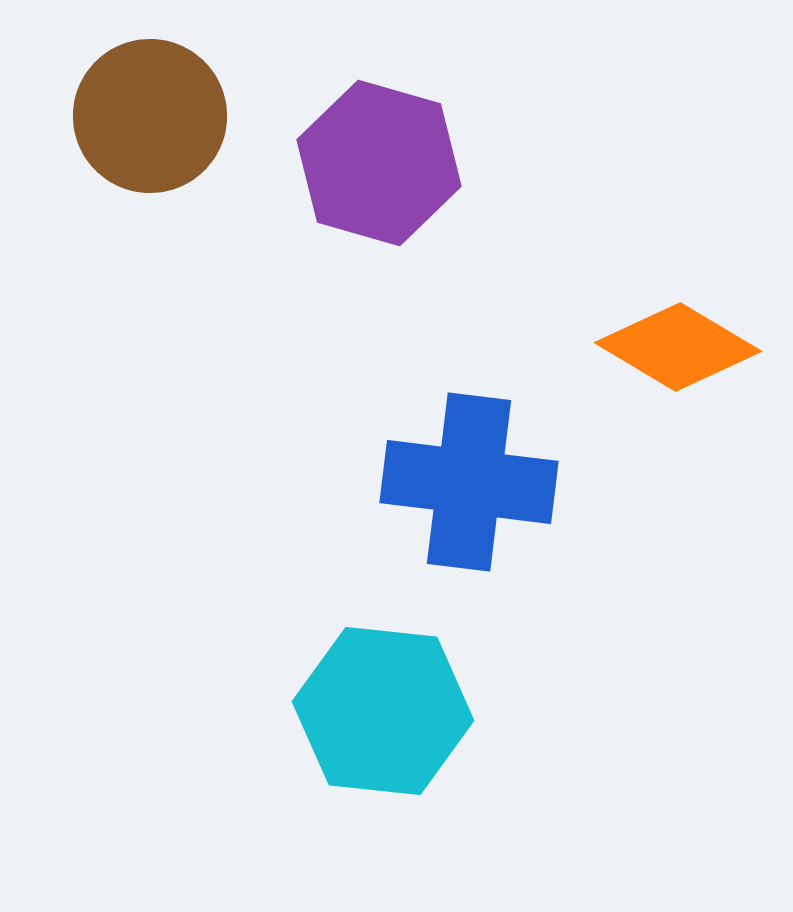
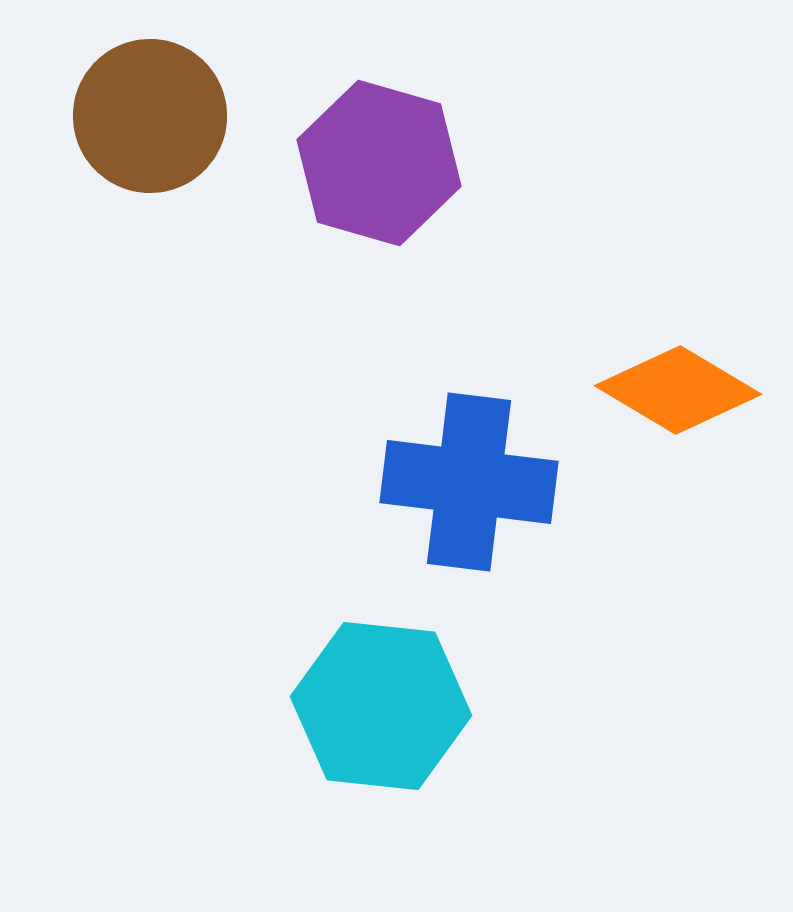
orange diamond: moved 43 px down
cyan hexagon: moved 2 px left, 5 px up
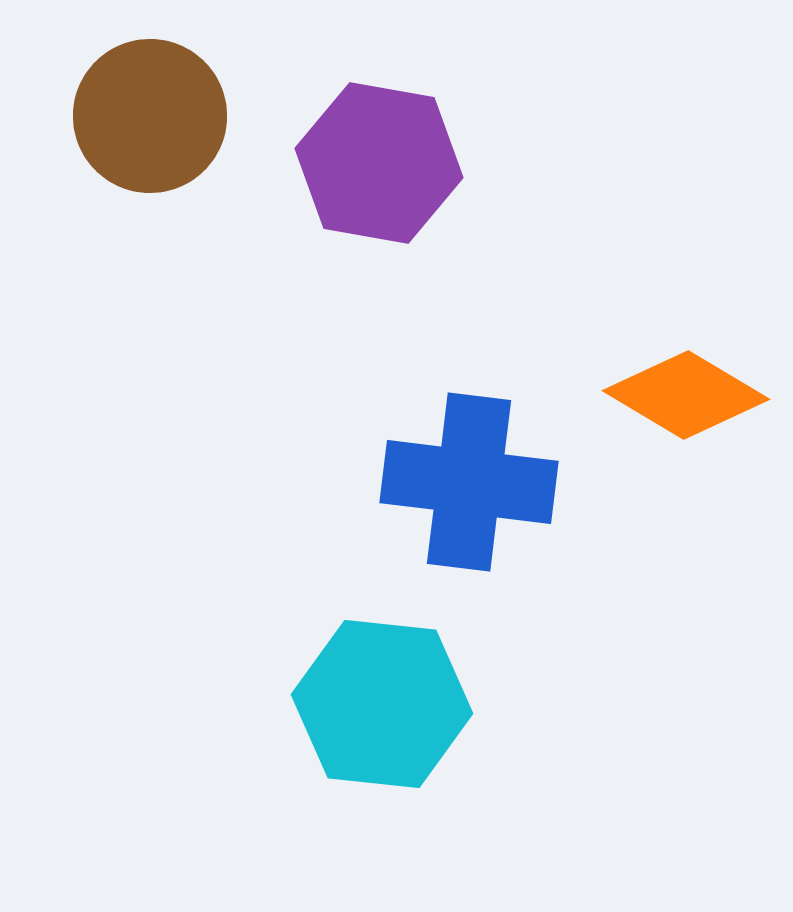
purple hexagon: rotated 6 degrees counterclockwise
orange diamond: moved 8 px right, 5 px down
cyan hexagon: moved 1 px right, 2 px up
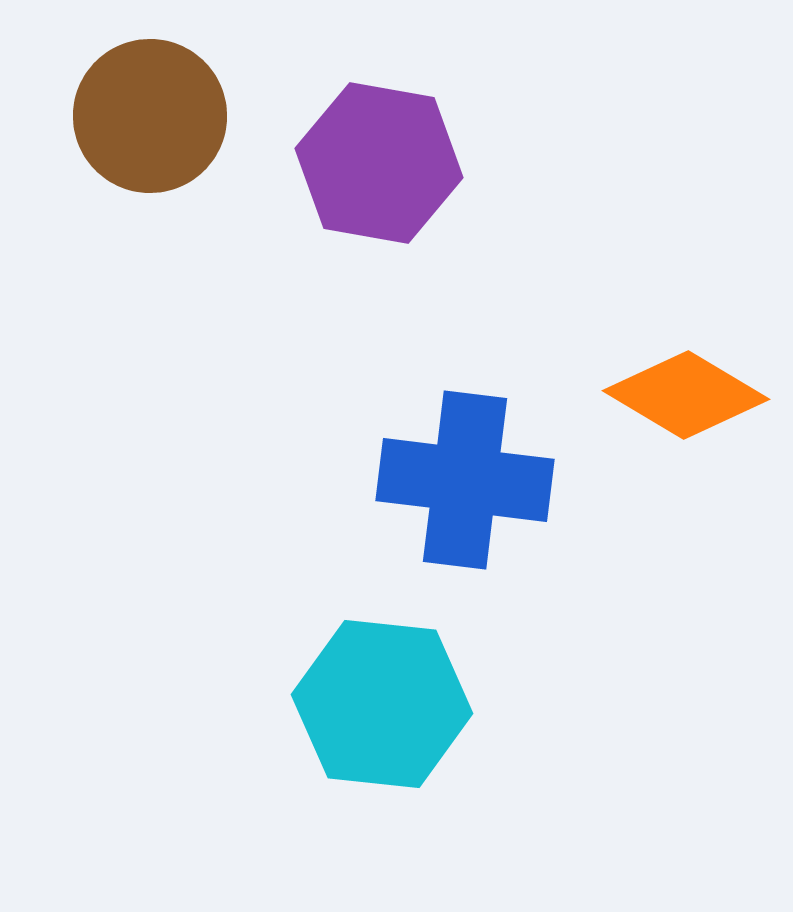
blue cross: moved 4 px left, 2 px up
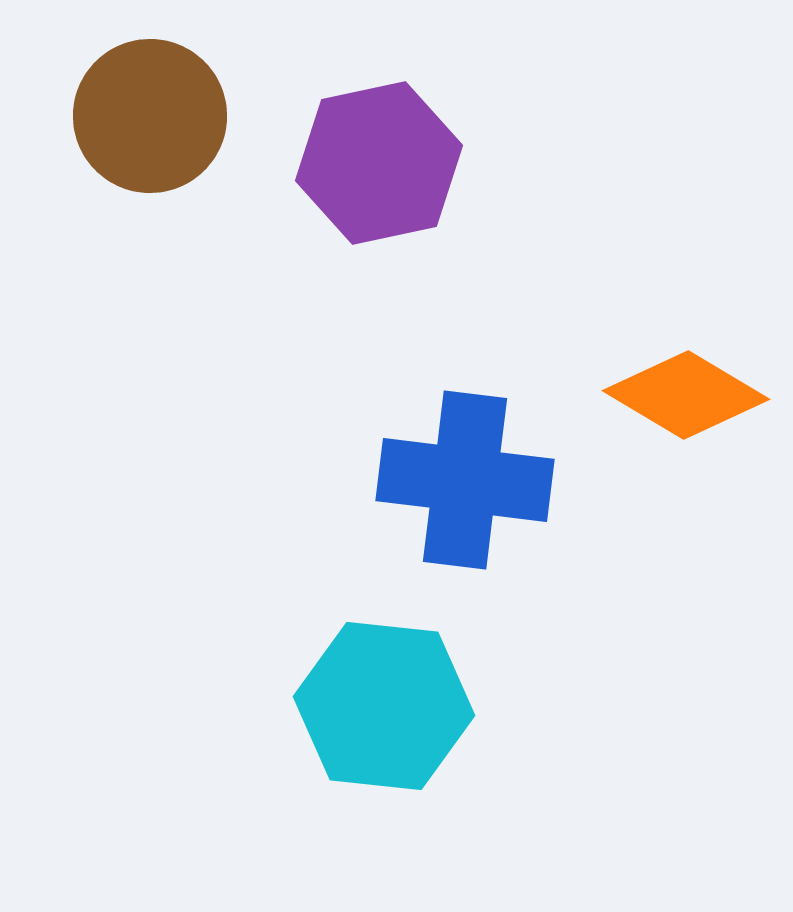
purple hexagon: rotated 22 degrees counterclockwise
cyan hexagon: moved 2 px right, 2 px down
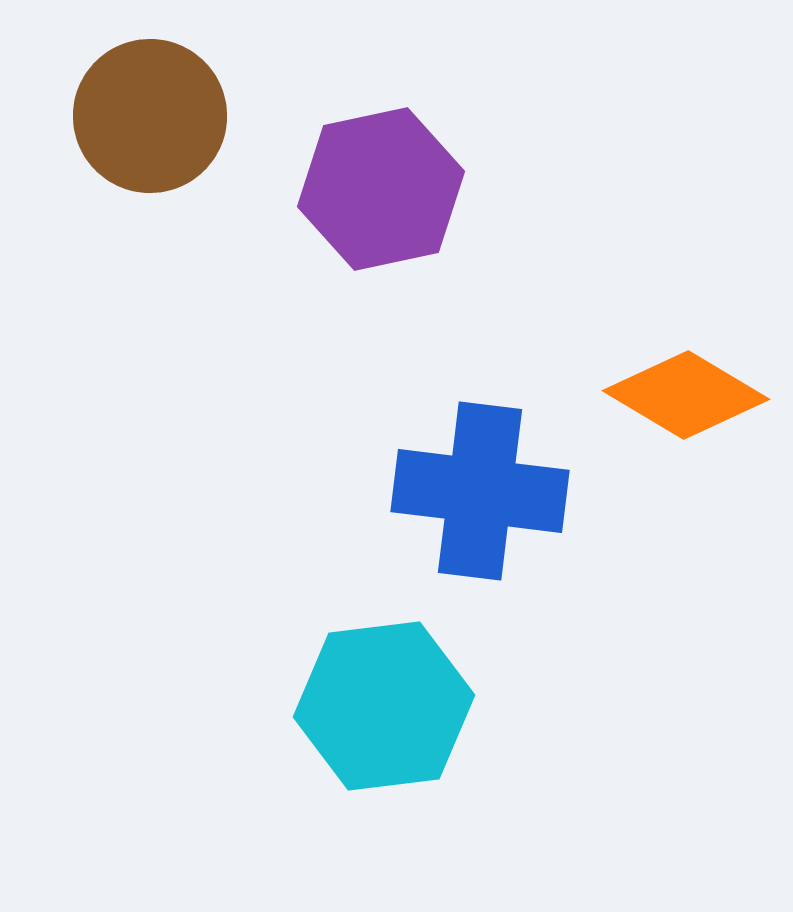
purple hexagon: moved 2 px right, 26 px down
blue cross: moved 15 px right, 11 px down
cyan hexagon: rotated 13 degrees counterclockwise
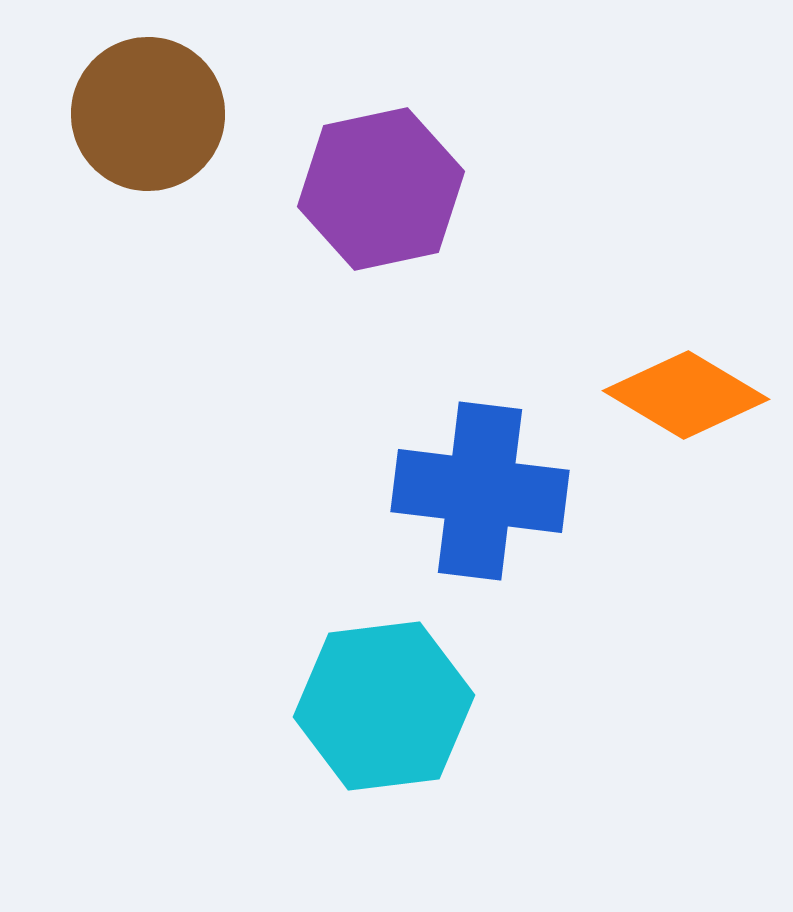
brown circle: moved 2 px left, 2 px up
